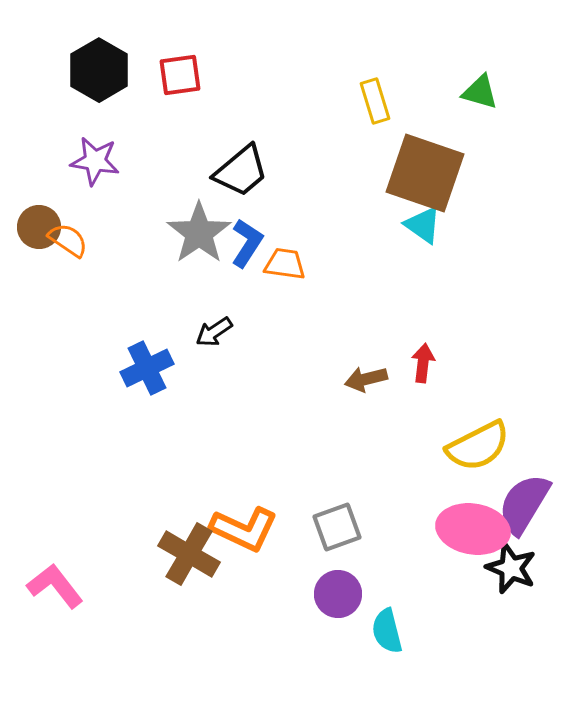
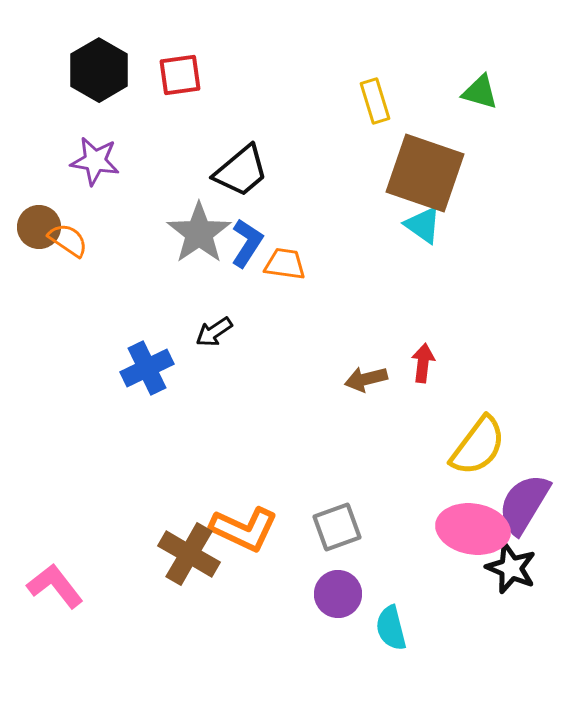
yellow semicircle: rotated 26 degrees counterclockwise
cyan semicircle: moved 4 px right, 3 px up
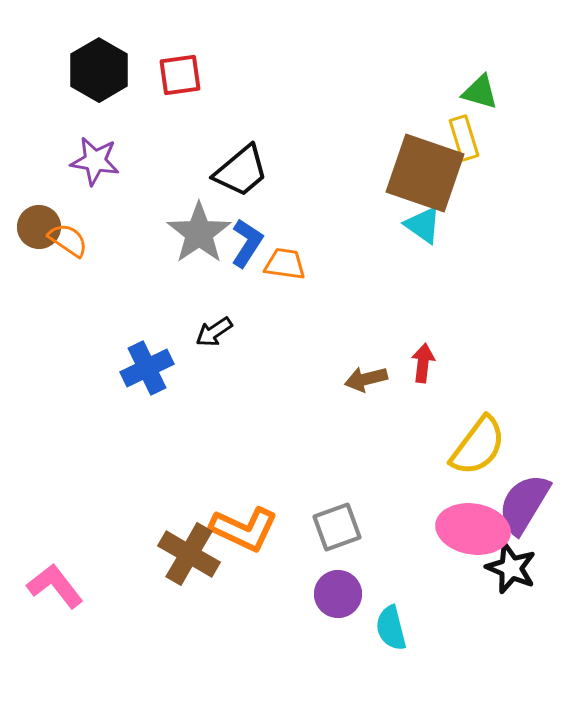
yellow rectangle: moved 89 px right, 37 px down
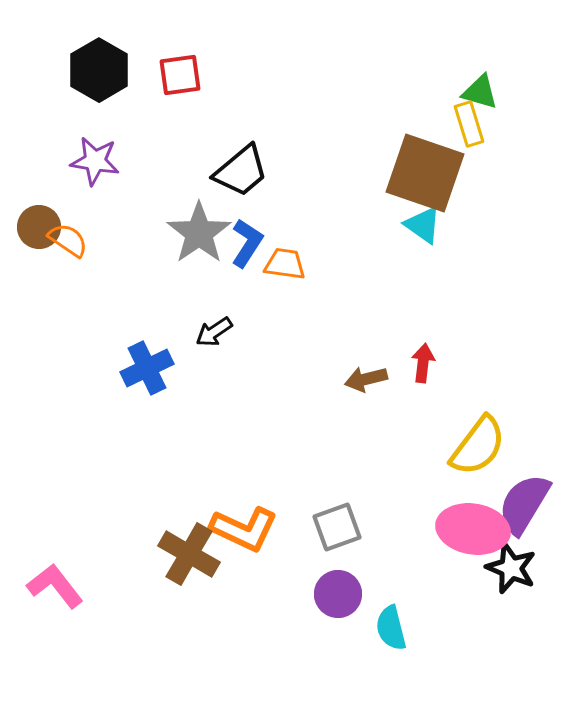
yellow rectangle: moved 5 px right, 14 px up
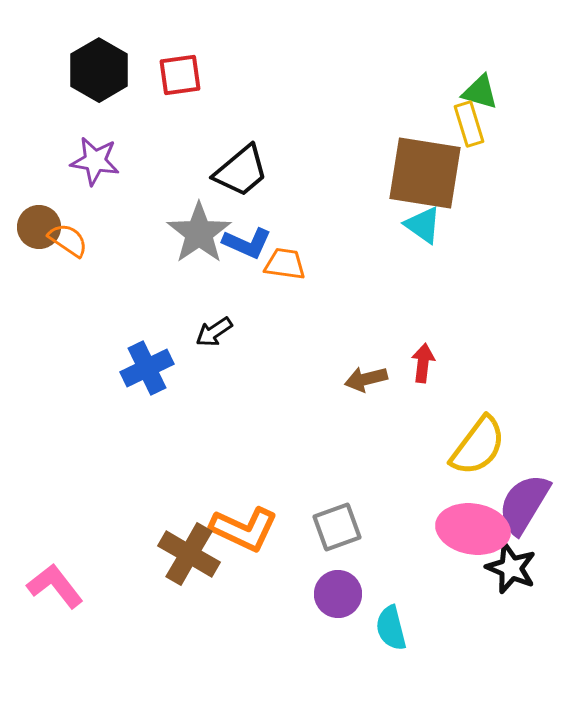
brown square: rotated 10 degrees counterclockwise
blue L-shape: rotated 81 degrees clockwise
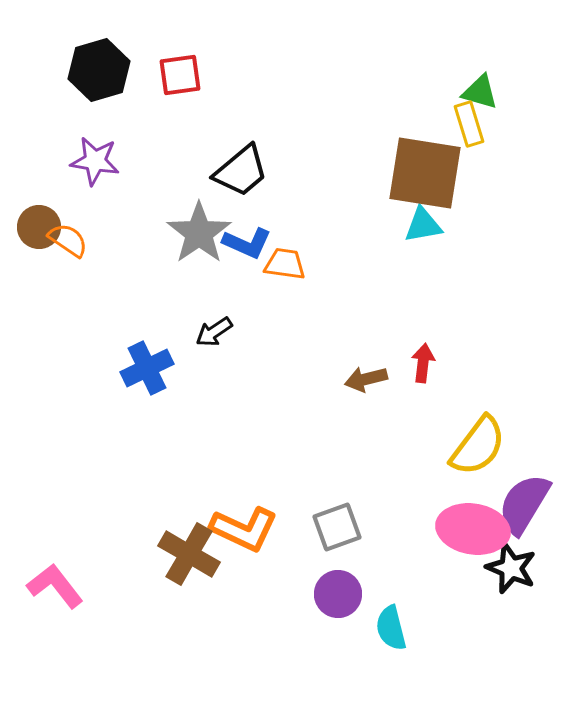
black hexagon: rotated 14 degrees clockwise
cyan triangle: rotated 45 degrees counterclockwise
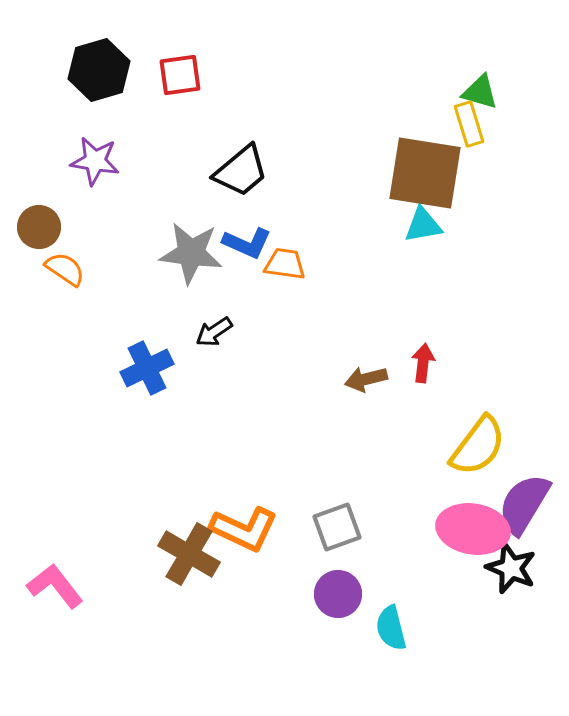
gray star: moved 8 px left, 20 px down; rotated 30 degrees counterclockwise
orange semicircle: moved 3 px left, 29 px down
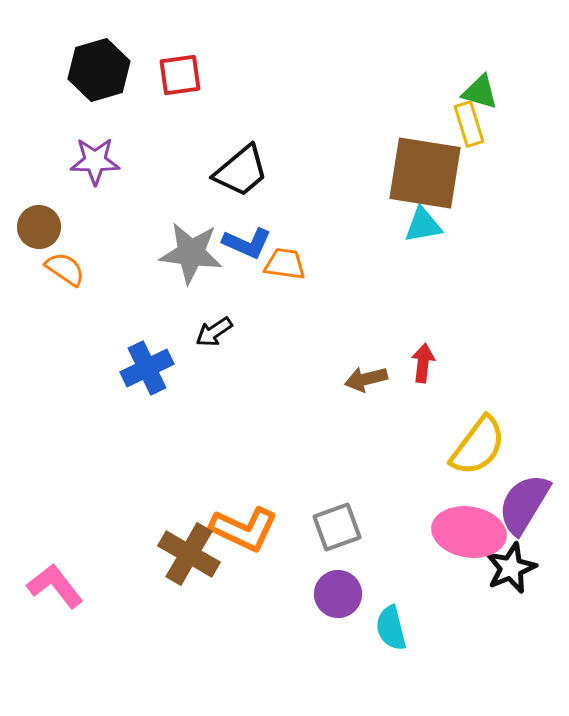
purple star: rotated 9 degrees counterclockwise
pink ellipse: moved 4 px left, 3 px down
black star: rotated 27 degrees clockwise
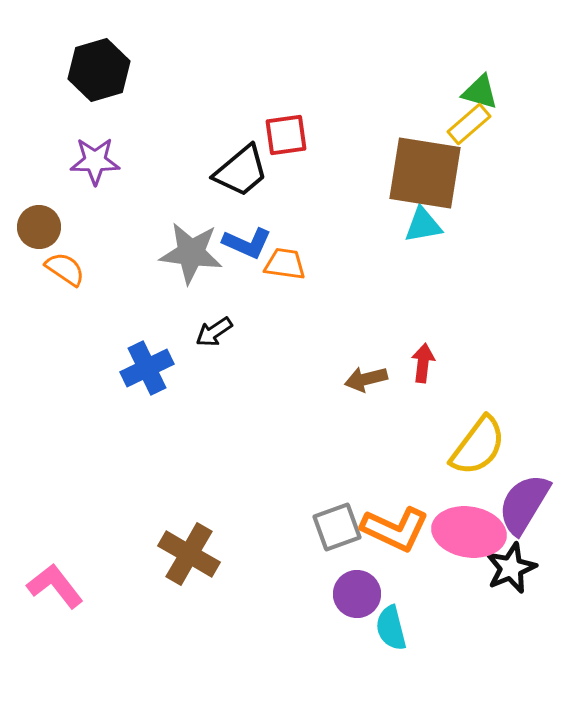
red square: moved 106 px right, 60 px down
yellow rectangle: rotated 66 degrees clockwise
orange L-shape: moved 151 px right
purple circle: moved 19 px right
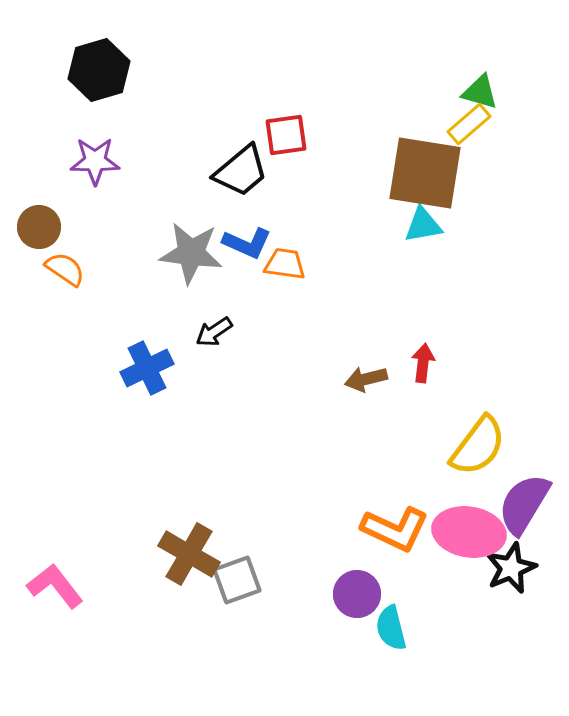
gray square: moved 100 px left, 53 px down
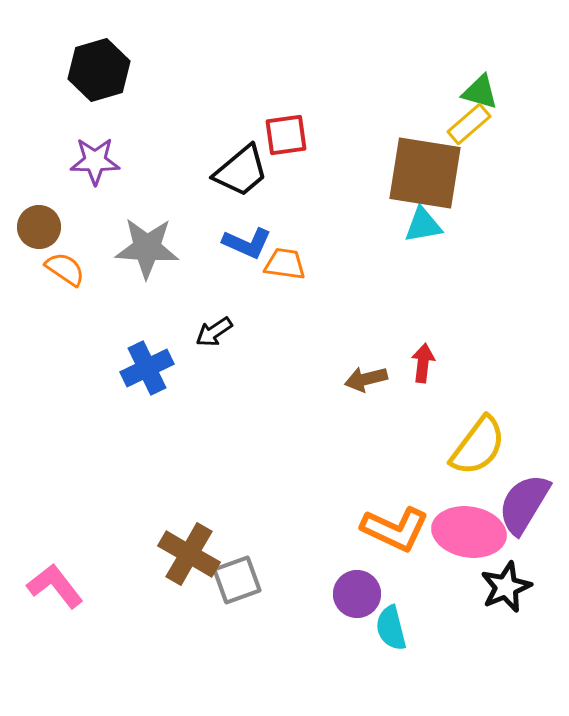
gray star: moved 44 px left, 5 px up; rotated 4 degrees counterclockwise
black star: moved 5 px left, 19 px down
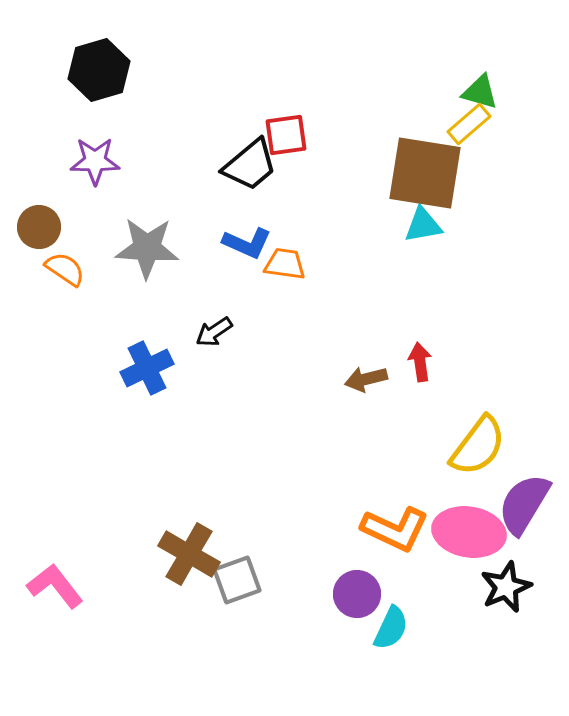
black trapezoid: moved 9 px right, 6 px up
red arrow: moved 3 px left, 1 px up; rotated 15 degrees counterclockwise
cyan semicircle: rotated 141 degrees counterclockwise
